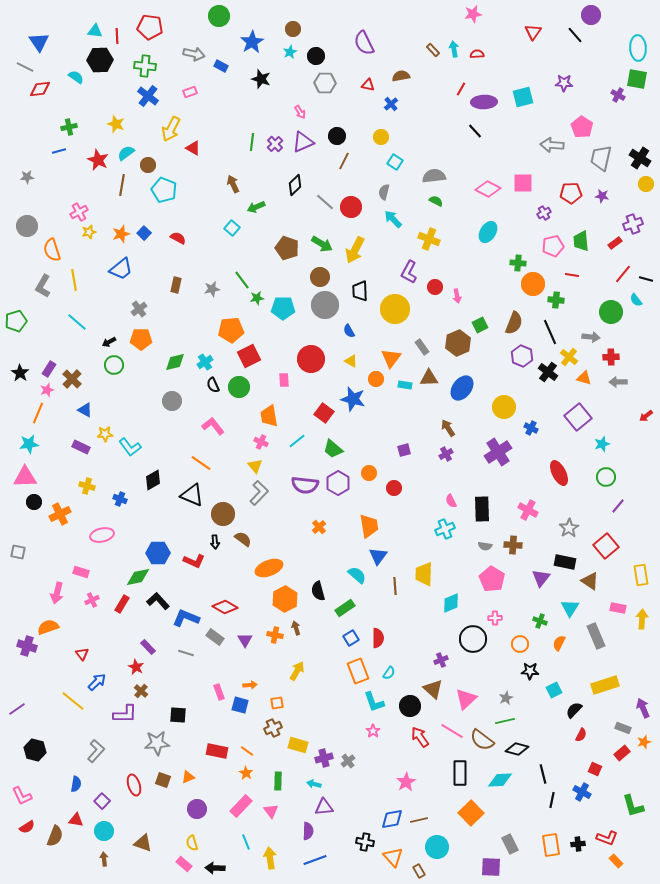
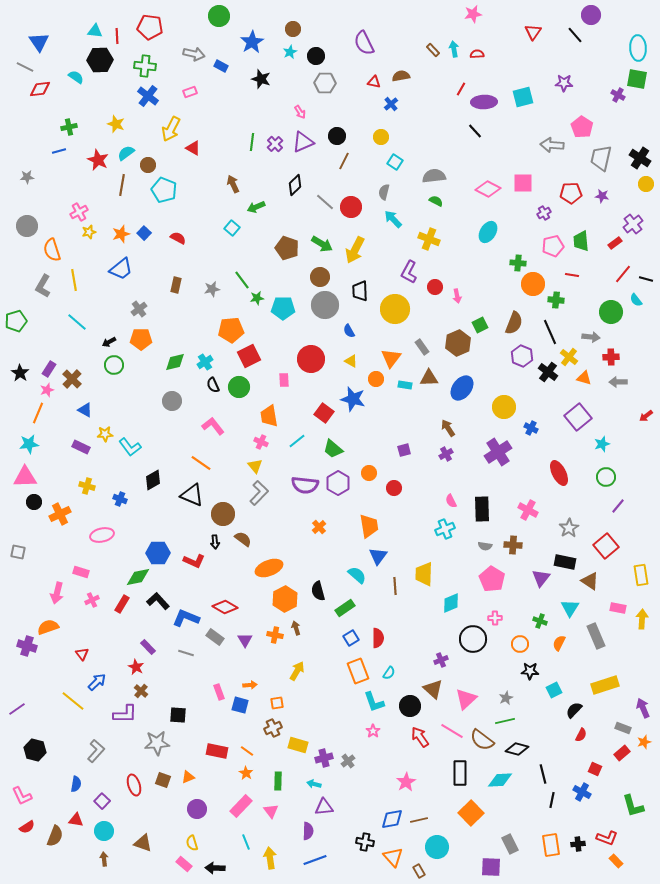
red triangle at (368, 85): moved 6 px right, 3 px up
purple cross at (633, 224): rotated 18 degrees counterclockwise
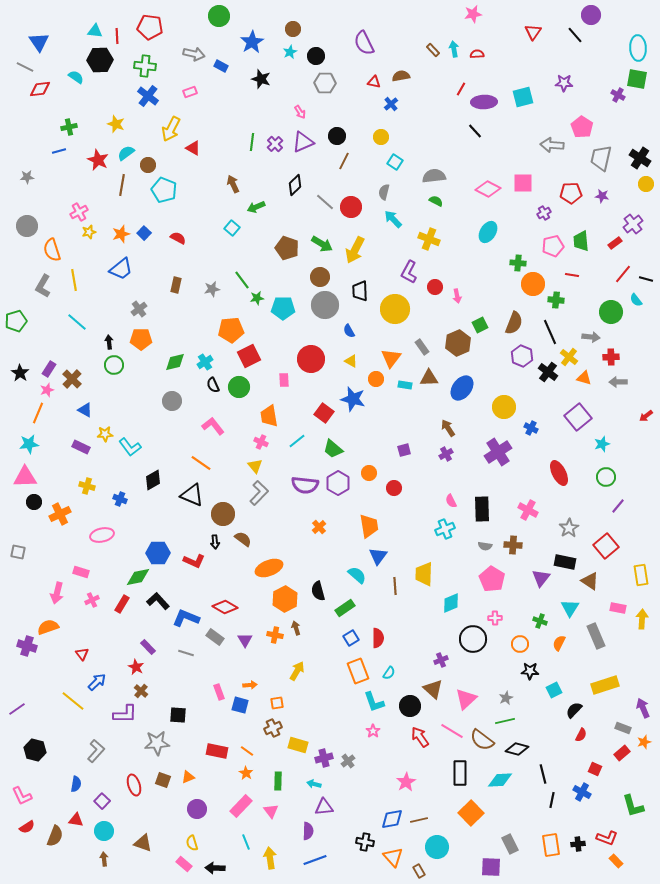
black arrow at (109, 342): rotated 112 degrees clockwise
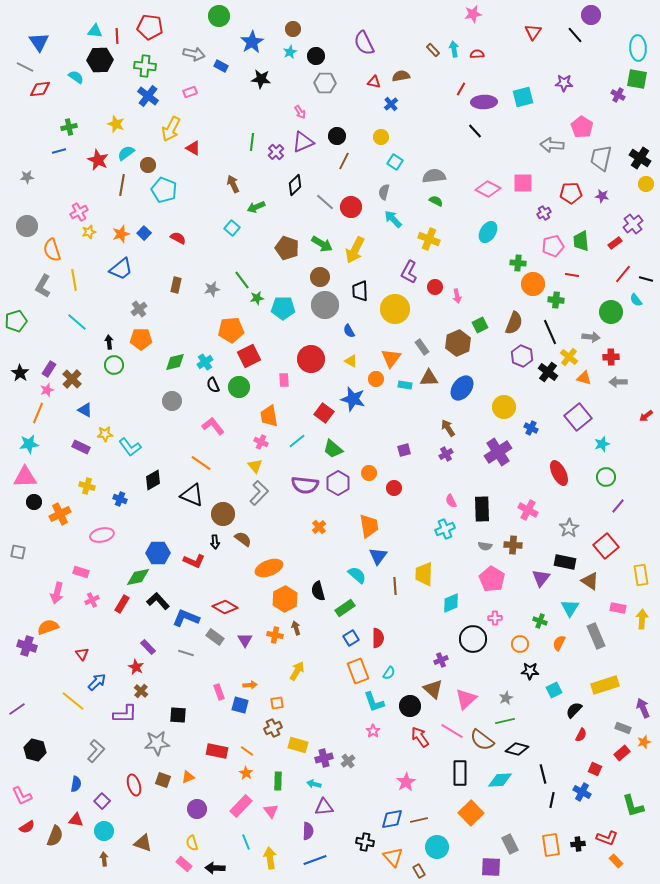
black star at (261, 79): rotated 12 degrees counterclockwise
purple cross at (275, 144): moved 1 px right, 8 px down
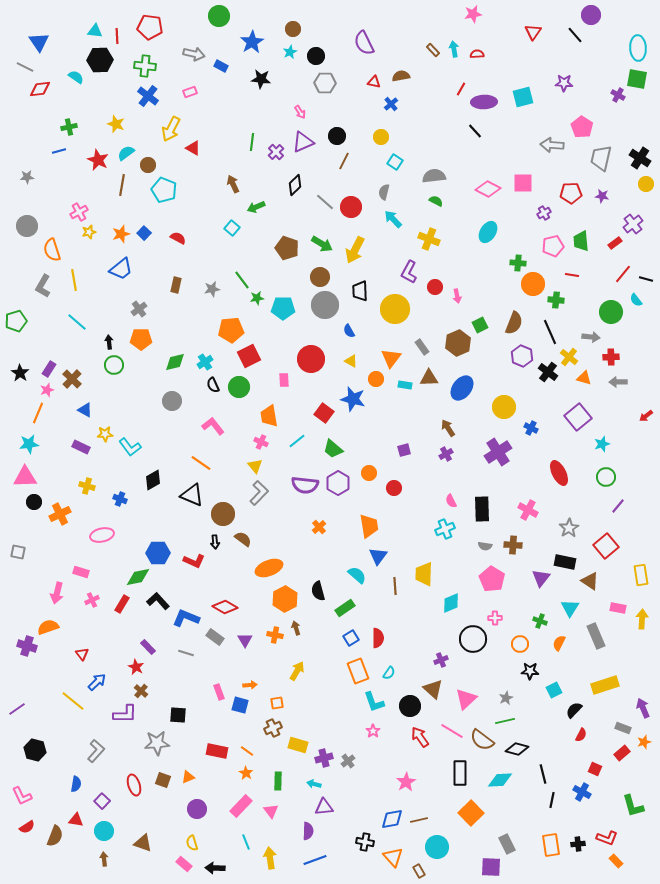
gray rectangle at (510, 844): moved 3 px left
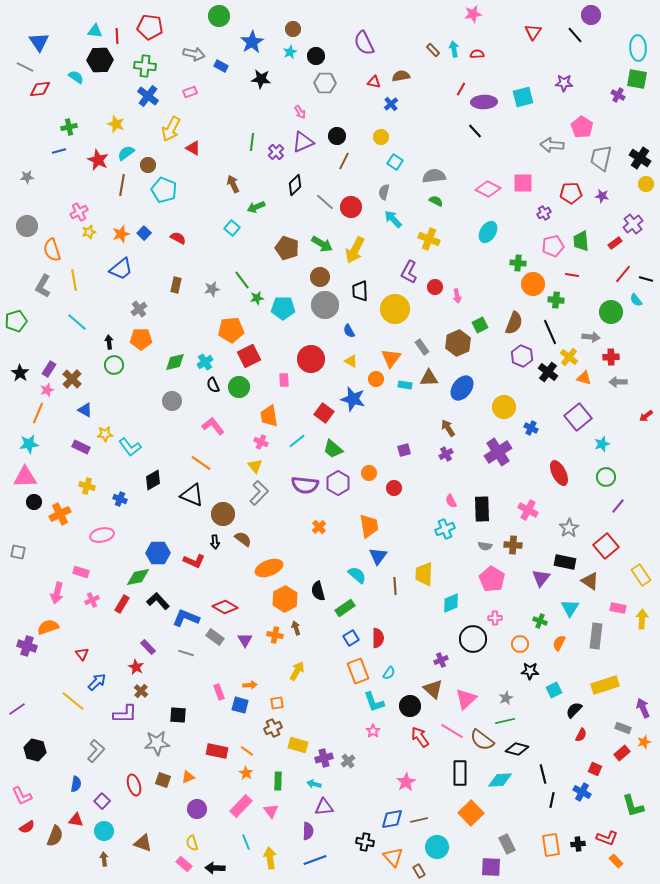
yellow rectangle at (641, 575): rotated 25 degrees counterclockwise
gray rectangle at (596, 636): rotated 30 degrees clockwise
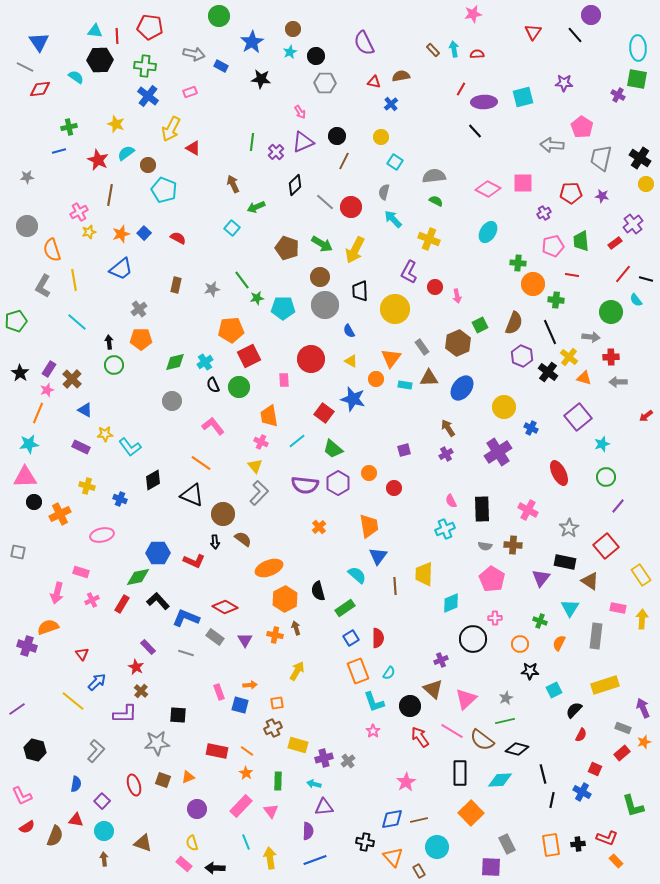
brown line at (122, 185): moved 12 px left, 10 px down
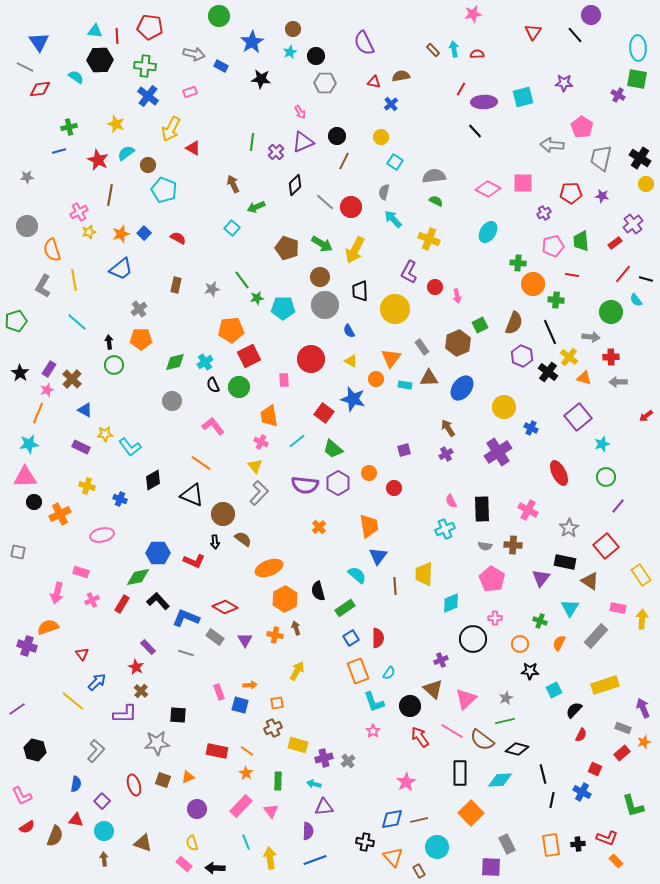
gray rectangle at (596, 636): rotated 35 degrees clockwise
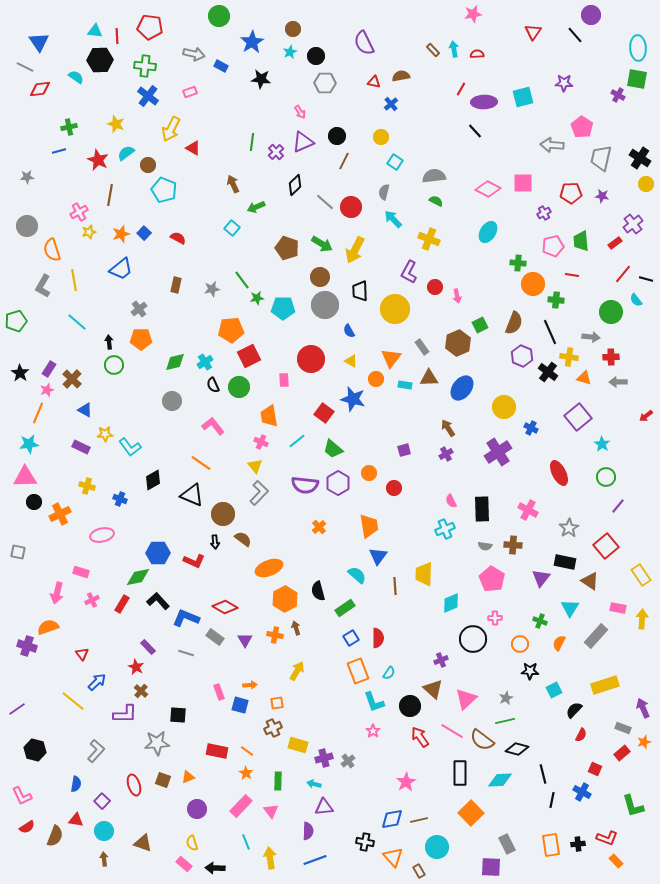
yellow cross at (569, 357): rotated 30 degrees counterclockwise
cyan star at (602, 444): rotated 21 degrees counterclockwise
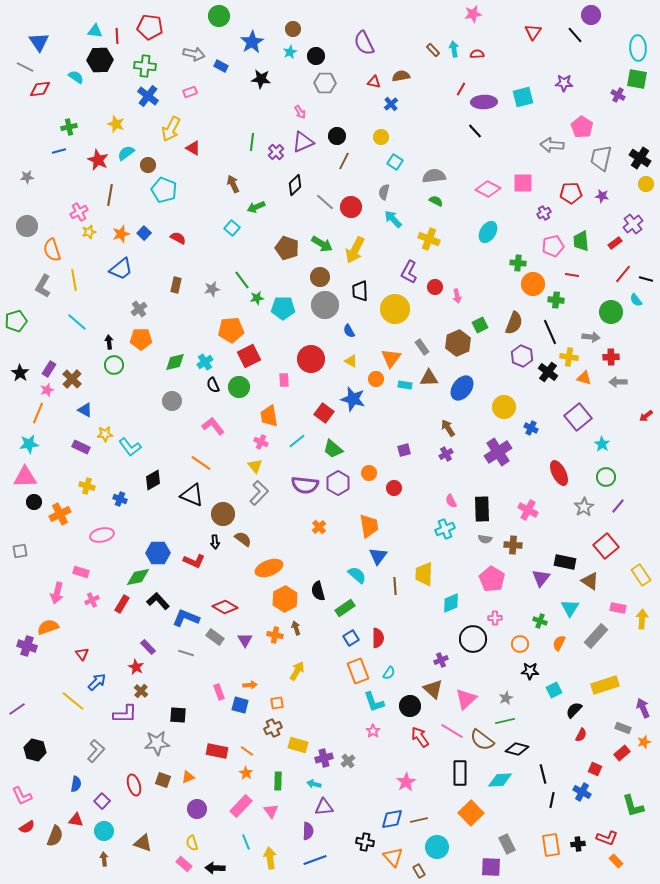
gray star at (569, 528): moved 15 px right, 21 px up
gray semicircle at (485, 546): moved 7 px up
gray square at (18, 552): moved 2 px right, 1 px up; rotated 21 degrees counterclockwise
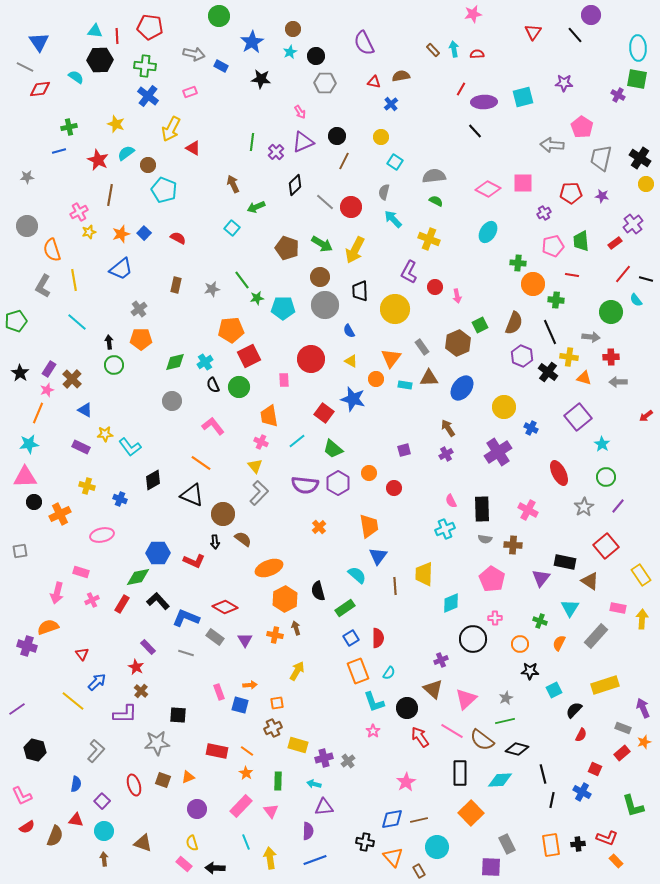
black circle at (410, 706): moved 3 px left, 2 px down
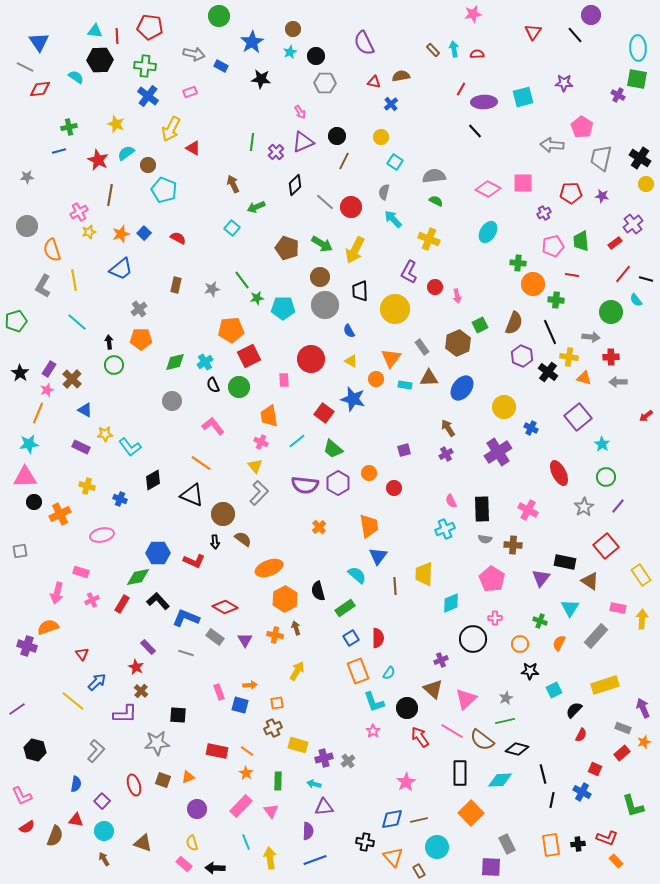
brown arrow at (104, 859): rotated 24 degrees counterclockwise
